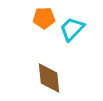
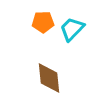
orange pentagon: moved 1 px left, 4 px down
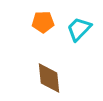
cyan trapezoid: moved 7 px right
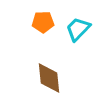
cyan trapezoid: moved 1 px left
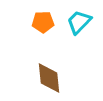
cyan trapezoid: moved 1 px right, 7 px up
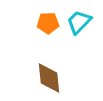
orange pentagon: moved 5 px right, 1 px down
